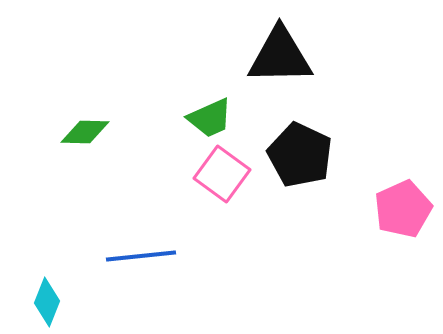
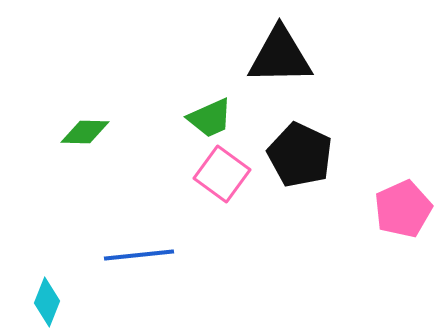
blue line: moved 2 px left, 1 px up
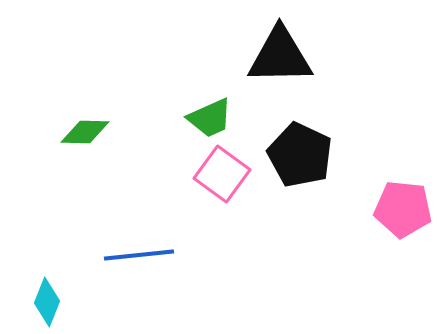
pink pentagon: rotated 30 degrees clockwise
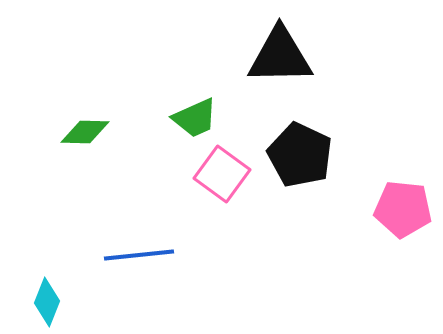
green trapezoid: moved 15 px left
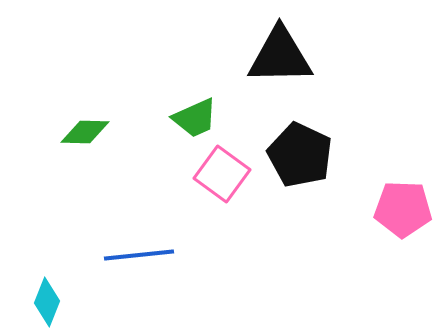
pink pentagon: rotated 4 degrees counterclockwise
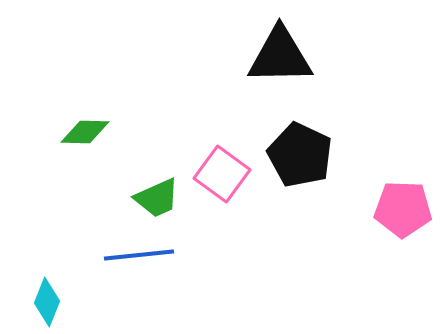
green trapezoid: moved 38 px left, 80 px down
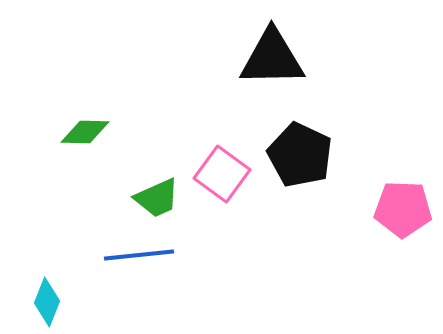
black triangle: moved 8 px left, 2 px down
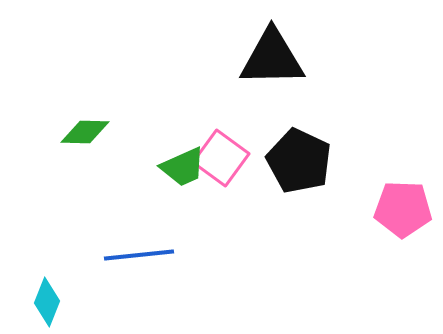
black pentagon: moved 1 px left, 6 px down
pink square: moved 1 px left, 16 px up
green trapezoid: moved 26 px right, 31 px up
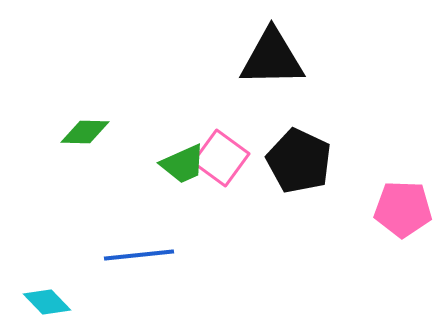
green trapezoid: moved 3 px up
cyan diamond: rotated 66 degrees counterclockwise
